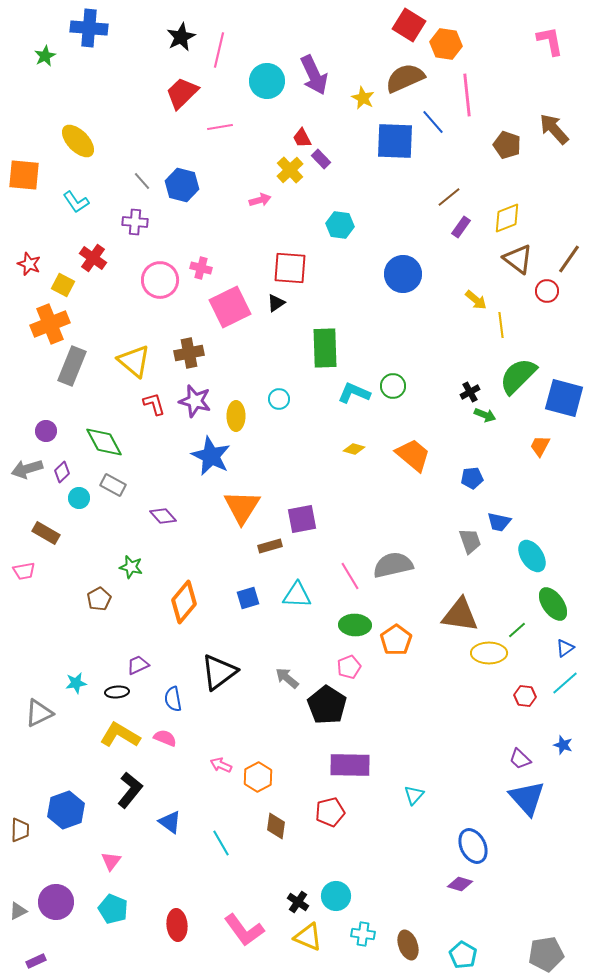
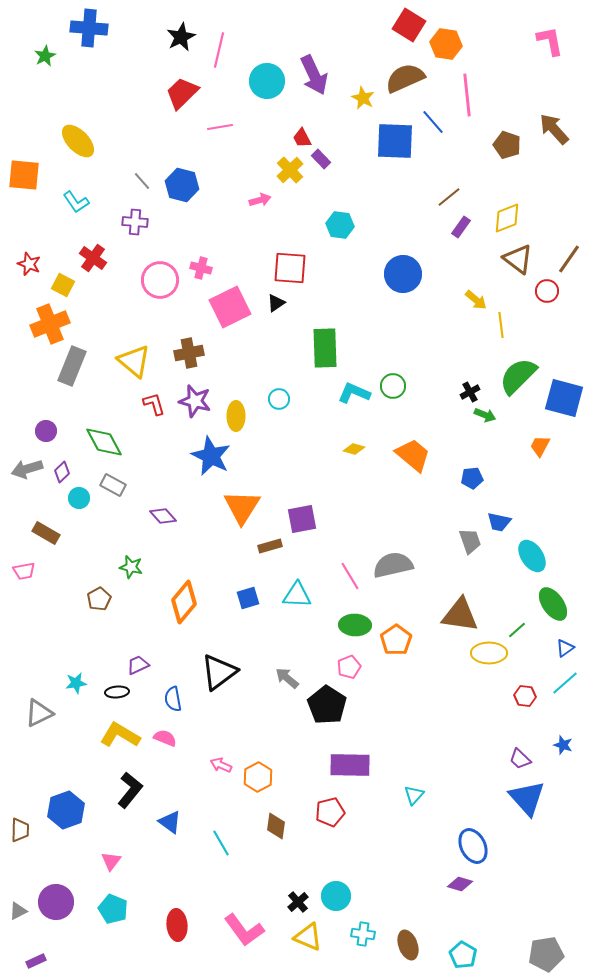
black cross at (298, 902): rotated 15 degrees clockwise
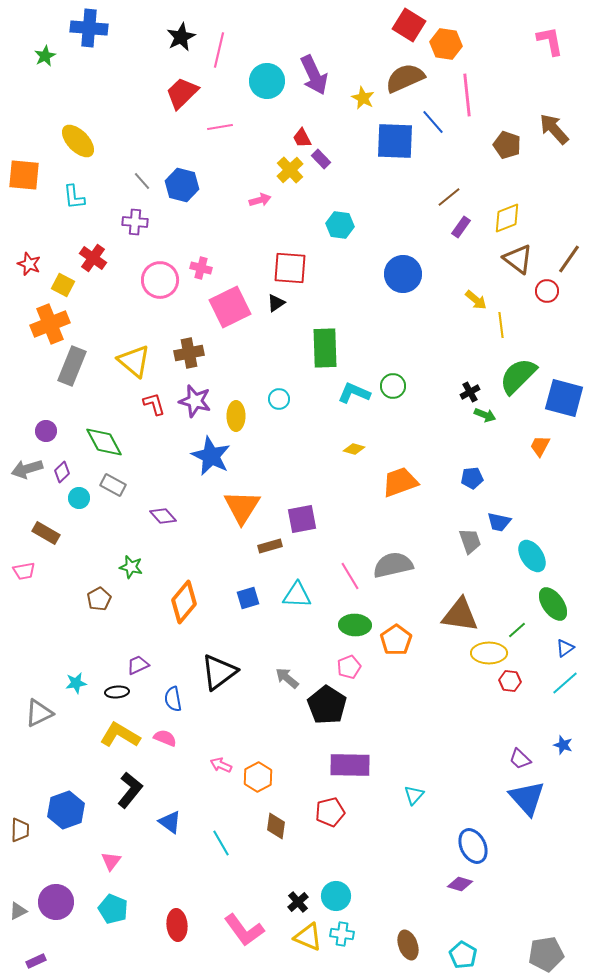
cyan L-shape at (76, 202): moved 2 px left, 5 px up; rotated 28 degrees clockwise
orange trapezoid at (413, 455): moved 13 px left, 27 px down; rotated 60 degrees counterclockwise
red hexagon at (525, 696): moved 15 px left, 15 px up
cyan cross at (363, 934): moved 21 px left
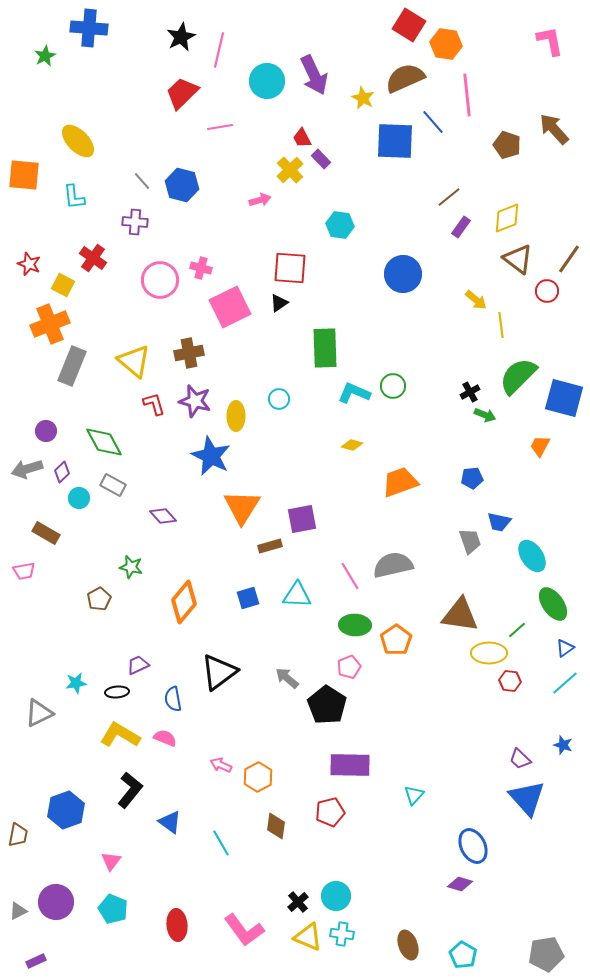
black triangle at (276, 303): moved 3 px right
yellow diamond at (354, 449): moved 2 px left, 4 px up
brown trapezoid at (20, 830): moved 2 px left, 5 px down; rotated 10 degrees clockwise
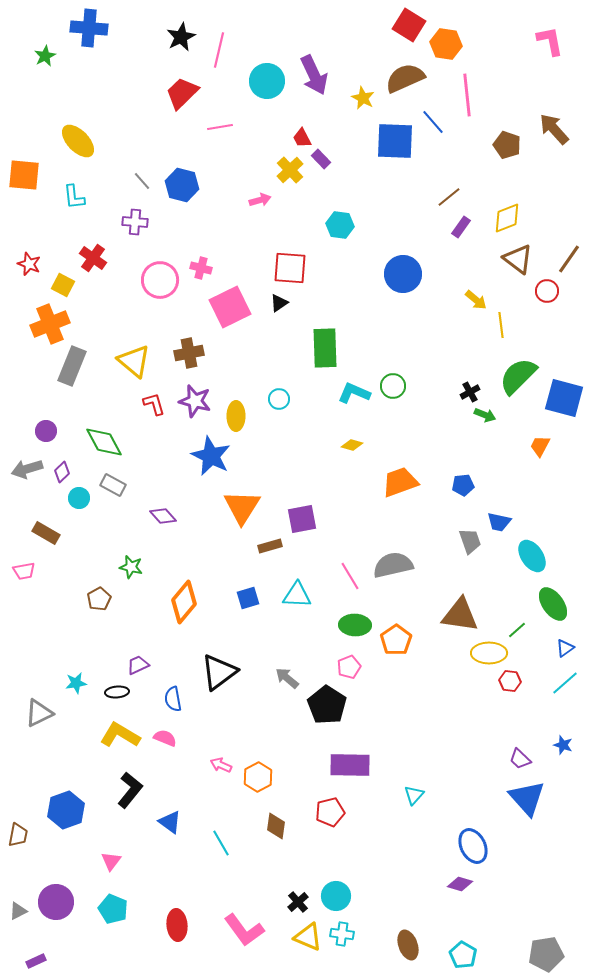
blue pentagon at (472, 478): moved 9 px left, 7 px down
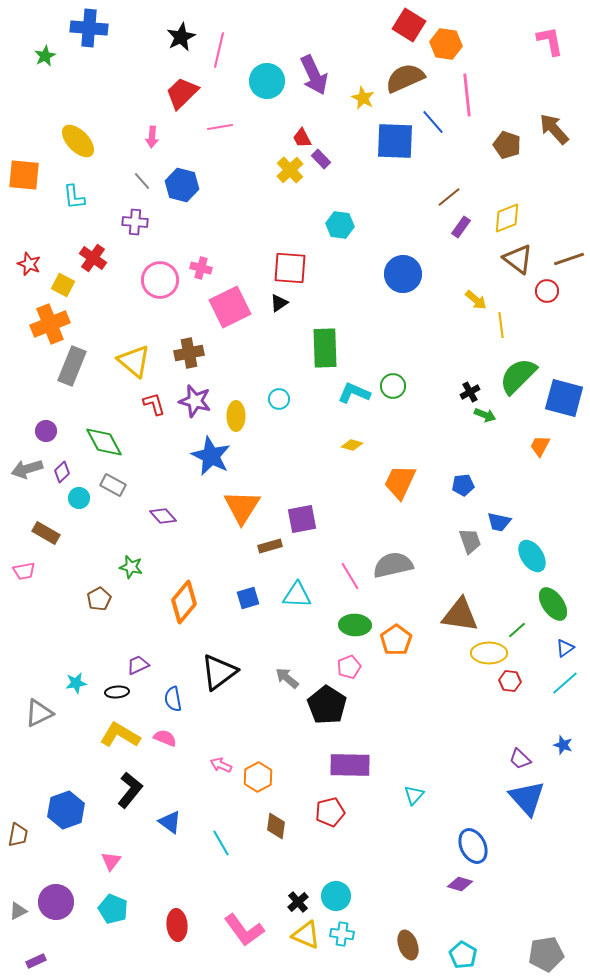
pink arrow at (260, 200): moved 108 px left, 63 px up; rotated 110 degrees clockwise
brown line at (569, 259): rotated 36 degrees clockwise
orange trapezoid at (400, 482): rotated 45 degrees counterclockwise
yellow triangle at (308, 937): moved 2 px left, 2 px up
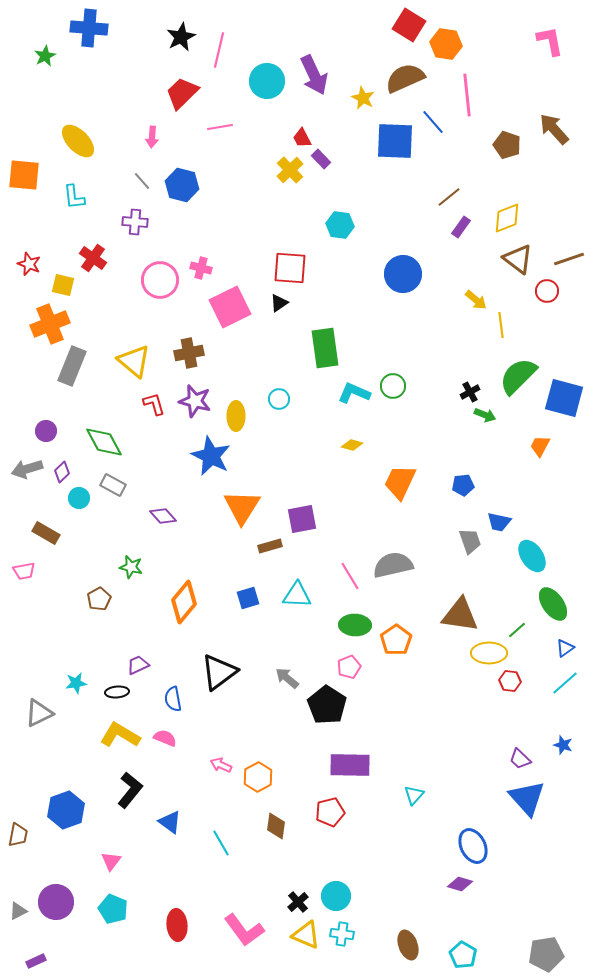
yellow square at (63, 285): rotated 15 degrees counterclockwise
green rectangle at (325, 348): rotated 6 degrees counterclockwise
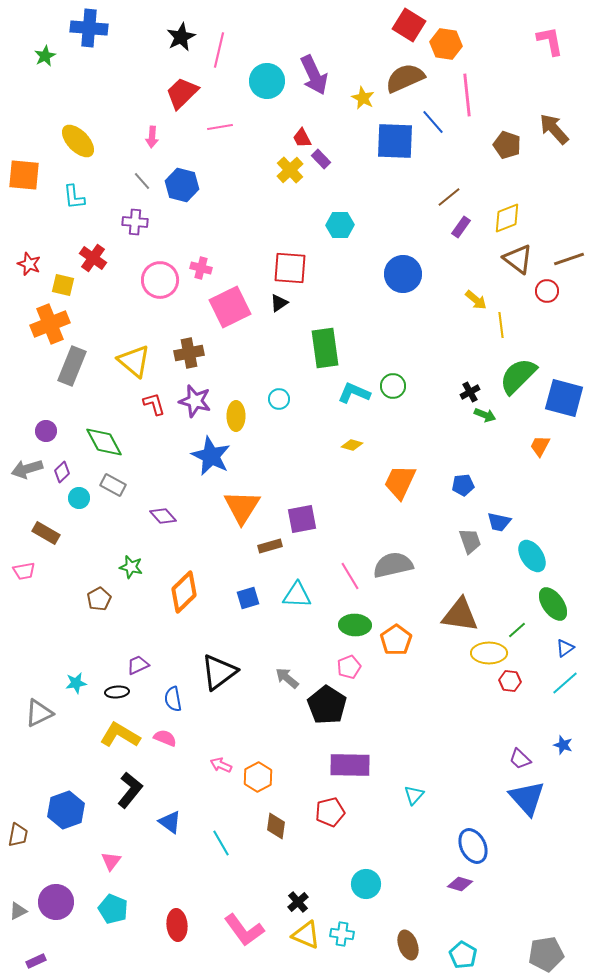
cyan hexagon at (340, 225): rotated 8 degrees counterclockwise
orange diamond at (184, 602): moved 10 px up; rotated 6 degrees clockwise
cyan circle at (336, 896): moved 30 px right, 12 px up
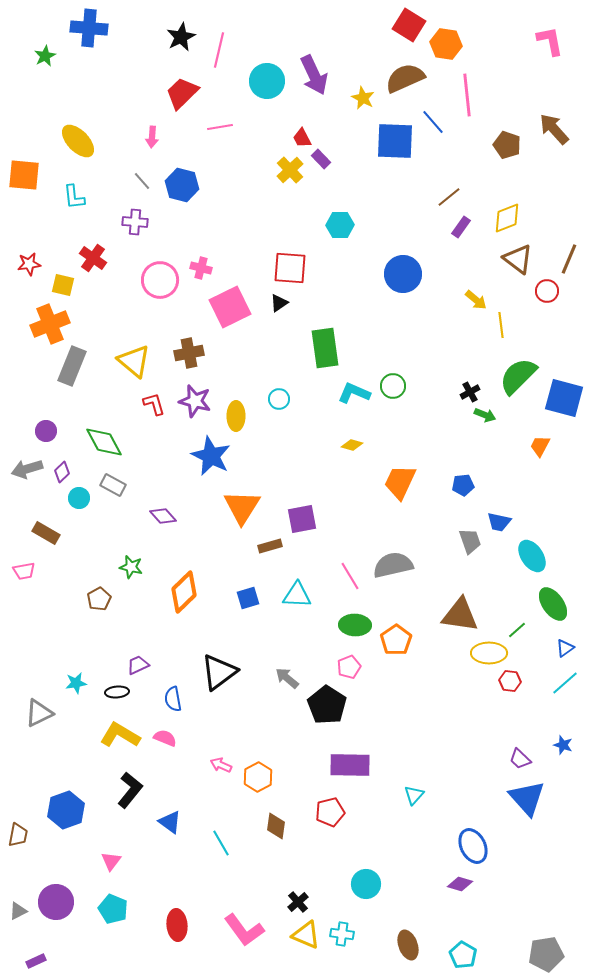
brown line at (569, 259): rotated 48 degrees counterclockwise
red star at (29, 264): rotated 30 degrees counterclockwise
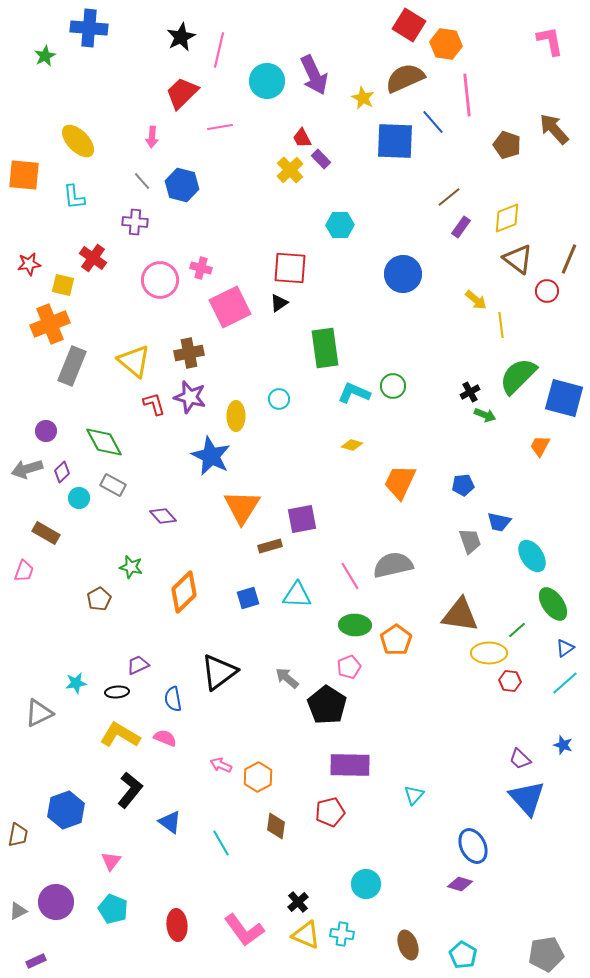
purple star at (195, 401): moved 5 px left, 4 px up
pink trapezoid at (24, 571): rotated 60 degrees counterclockwise
